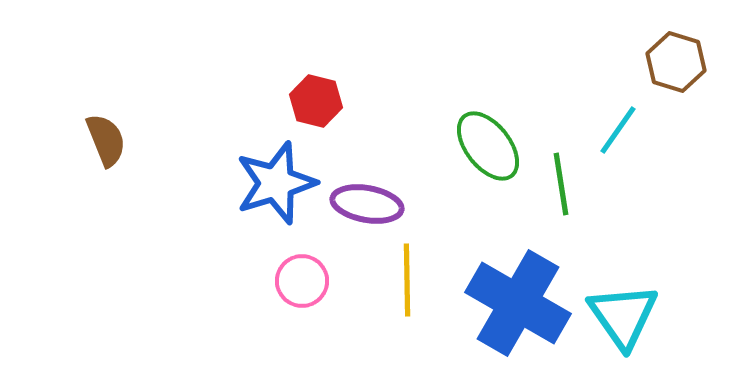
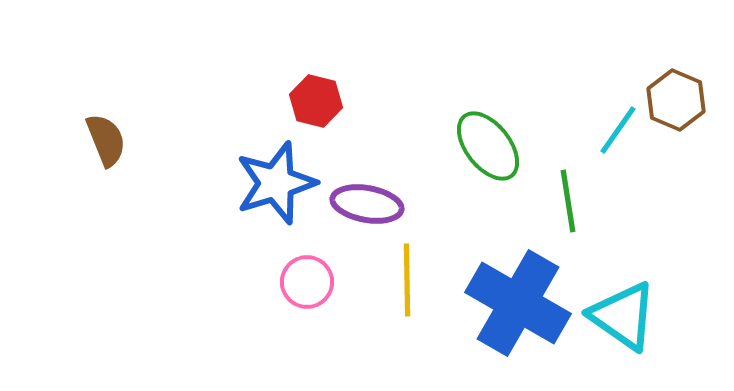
brown hexagon: moved 38 px down; rotated 6 degrees clockwise
green line: moved 7 px right, 17 px down
pink circle: moved 5 px right, 1 px down
cyan triangle: rotated 20 degrees counterclockwise
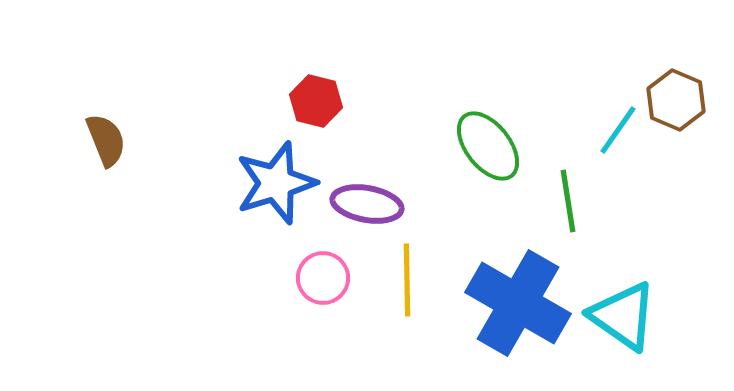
pink circle: moved 16 px right, 4 px up
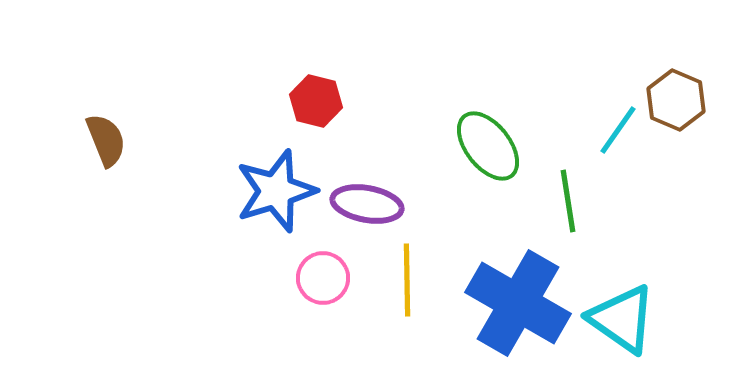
blue star: moved 8 px down
cyan triangle: moved 1 px left, 3 px down
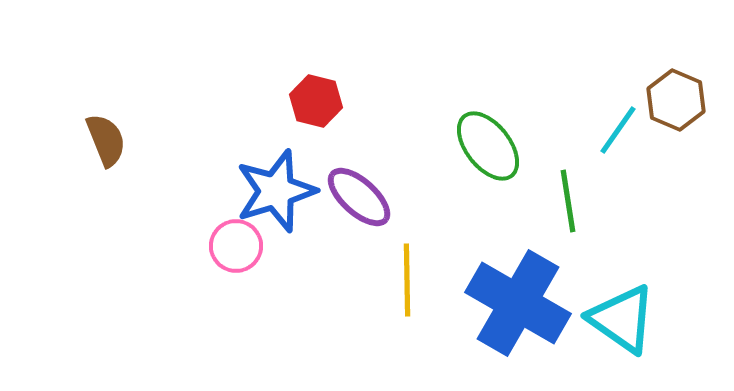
purple ellipse: moved 8 px left, 7 px up; rotated 32 degrees clockwise
pink circle: moved 87 px left, 32 px up
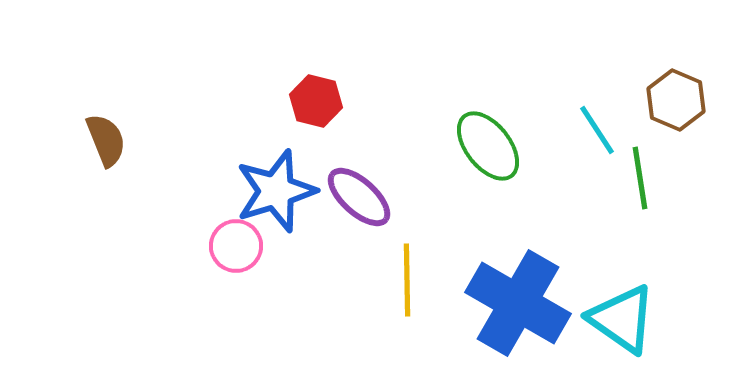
cyan line: moved 21 px left; rotated 68 degrees counterclockwise
green line: moved 72 px right, 23 px up
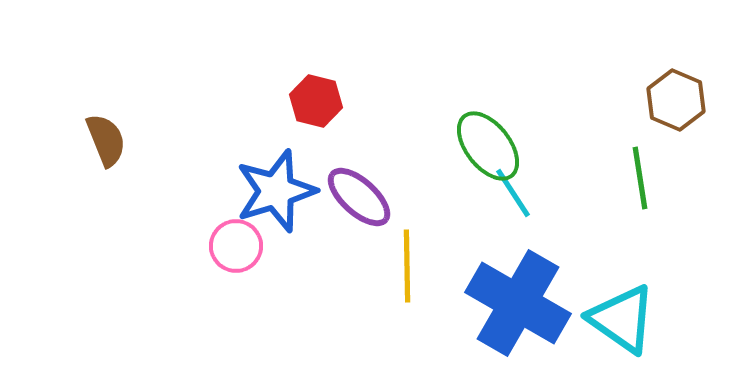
cyan line: moved 84 px left, 63 px down
yellow line: moved 14 px up
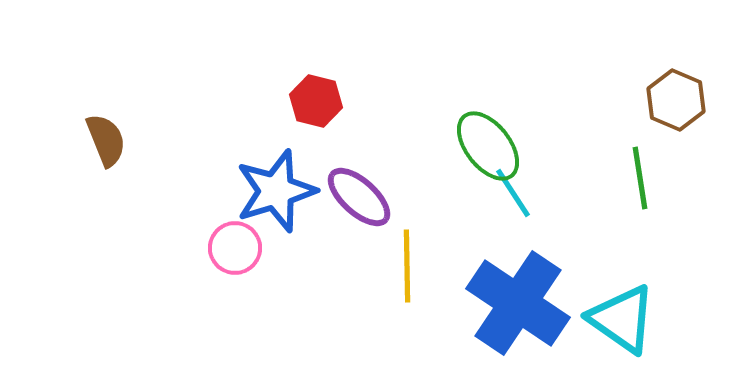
pink circle: moved 1 px left, 2 px down
blue cross: rotated 4 degrees clockwise
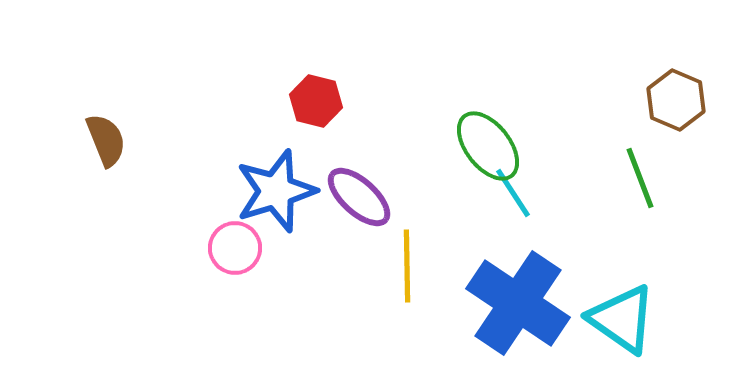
green line: rotated 12 degrees counterclockwise
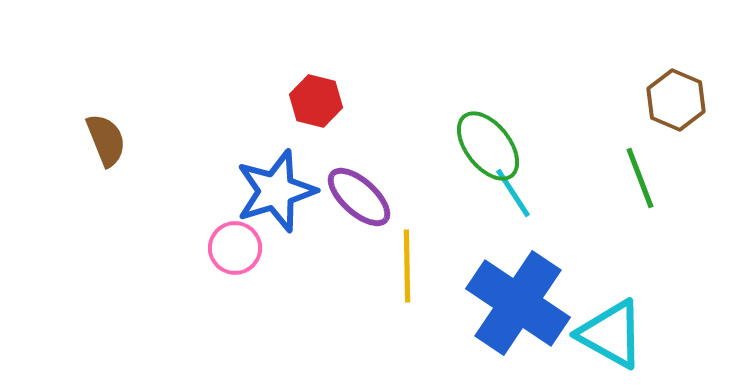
cyan triangle: moved 11 px left, 15 px down; rotated 6 degrees counterclockwise
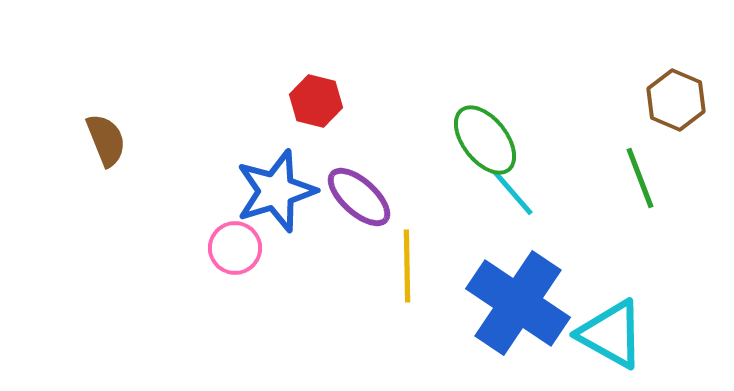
green ellipse: moved 3 px left, 6 px up
cyan line: rotated 8 degrees counterclockwise
